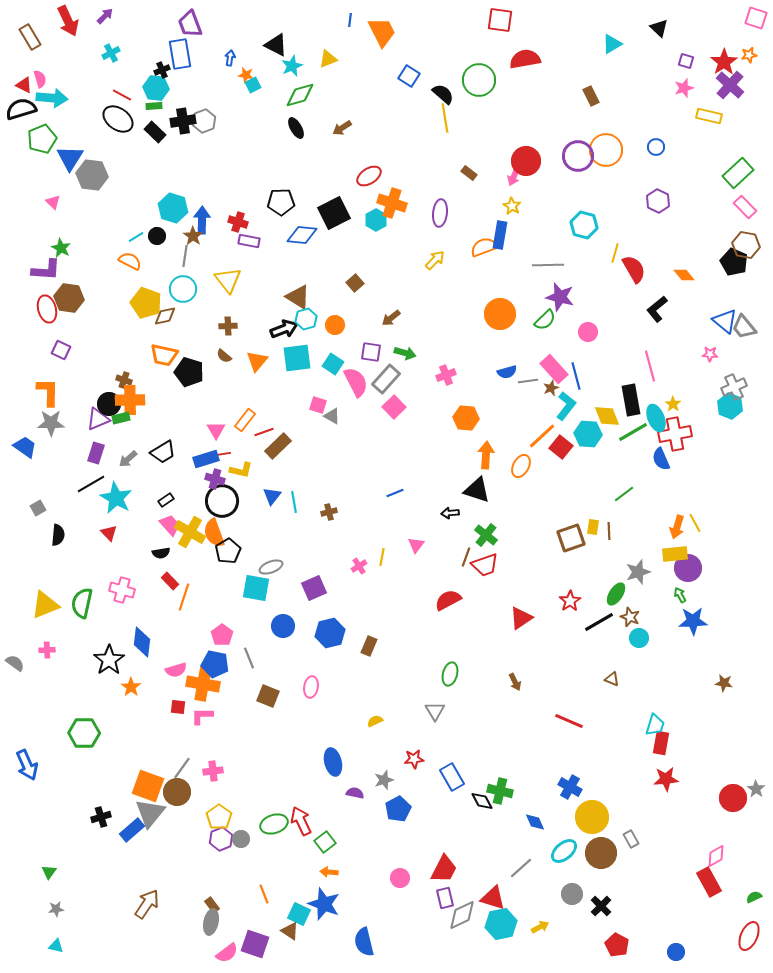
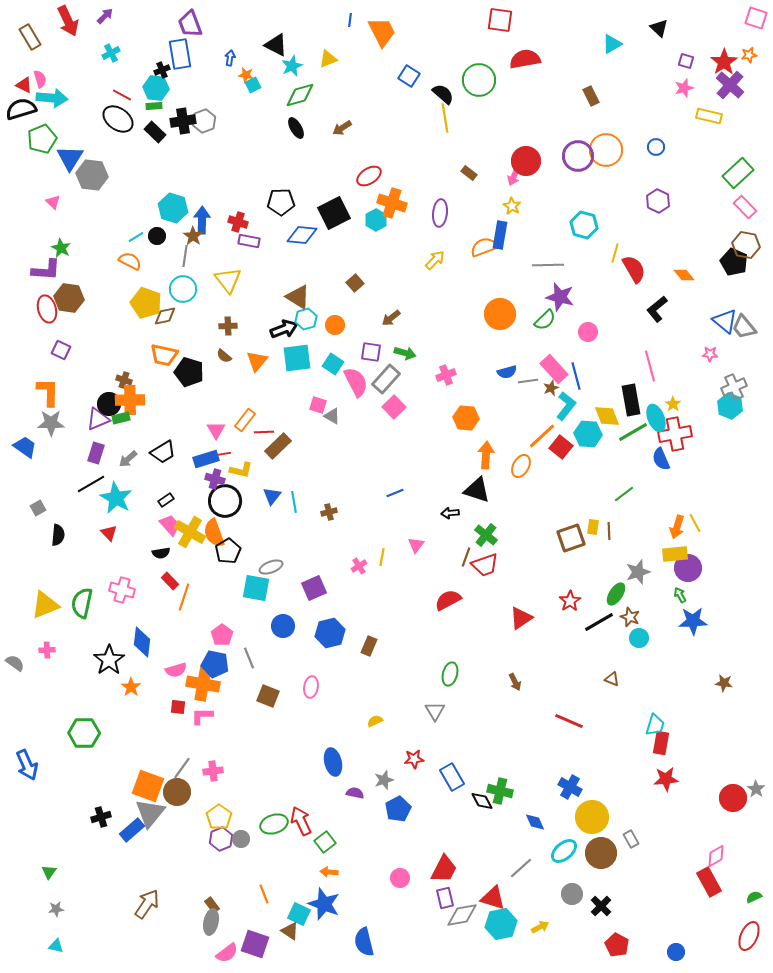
red line at (264, 432): rotated 18 degrees clockwise
black circle at (222, 501): moved 3 px right
gray diamond at (462, 915): rotated 16 degrees clockwise
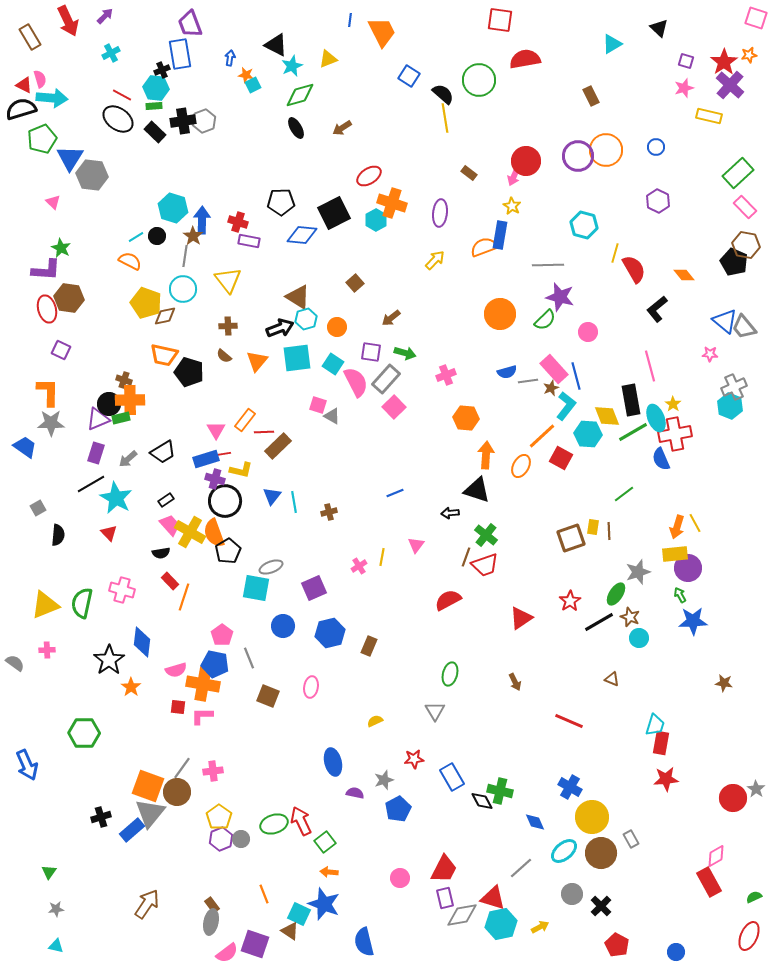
orange circle at (335, 325): moved 2 px right, 2 px down
black arrow at (284, 329): moved 4 px left, 1 px up
red square at (561, 447): moved 11 px down; rotated 10 degrees counterclockwise
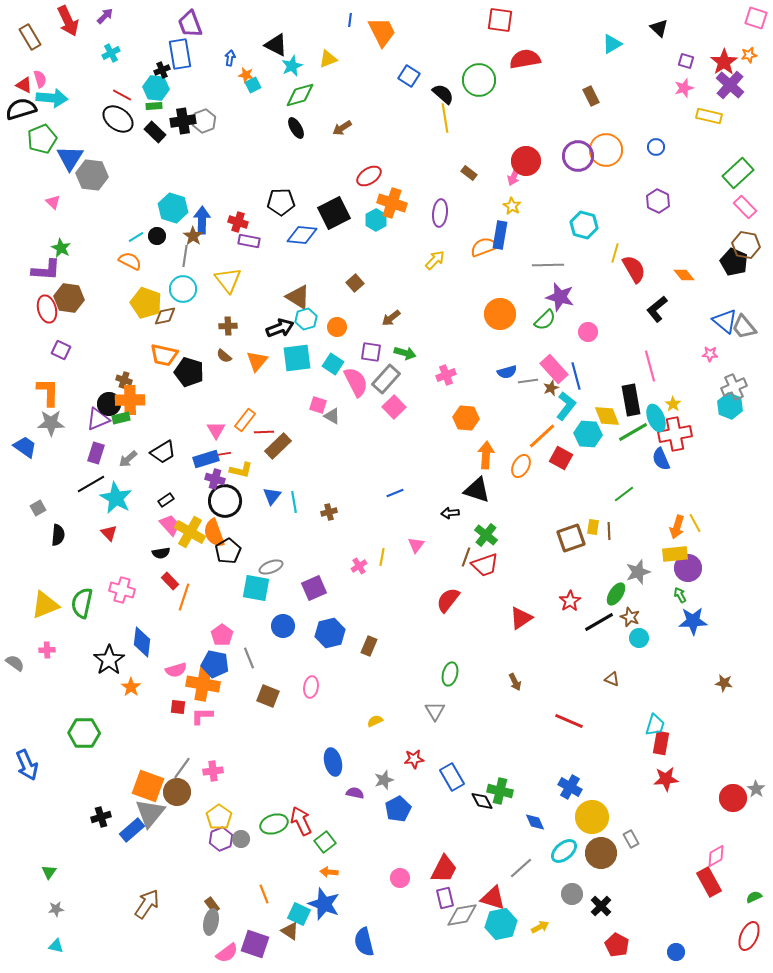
red semicircle at (448, 600): rotated 24 degrees counterclockwise
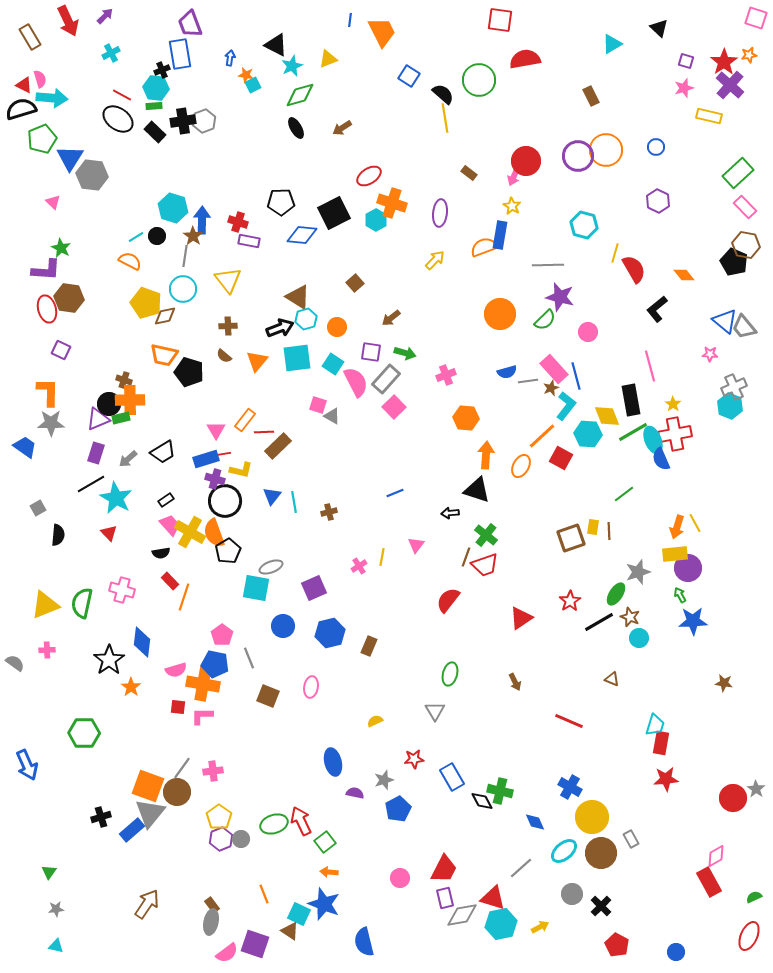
cyan ellipse at (656, 418): moved 3 px left, 22 px down
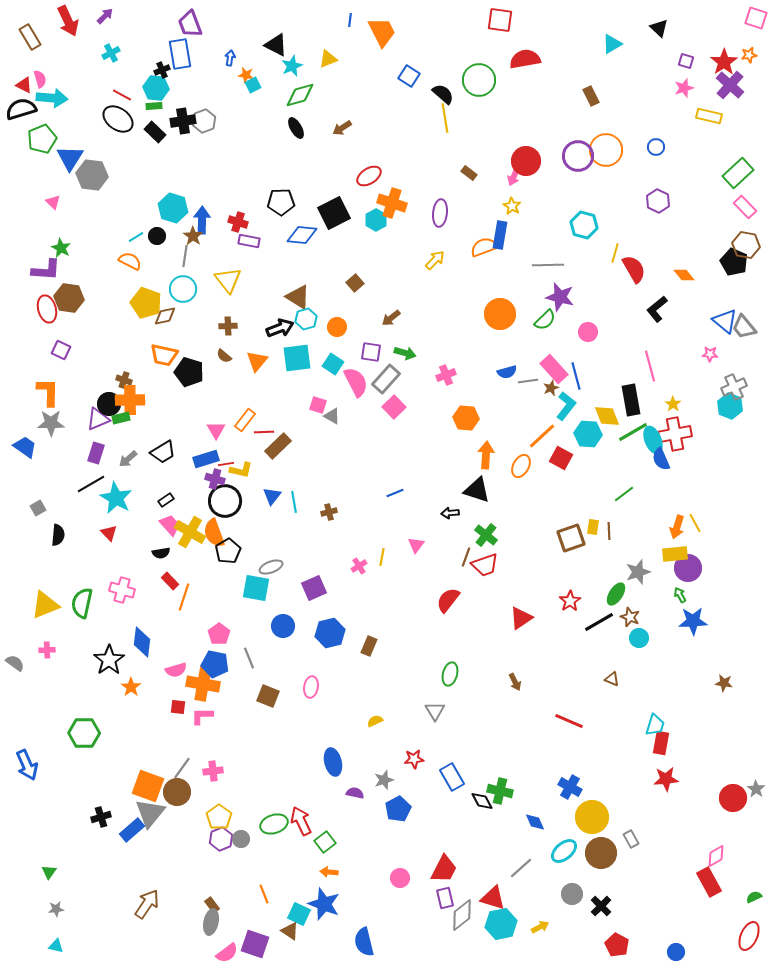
red line at (223, 454): moved 3 px right, 10 px down
pink pentagon at (222, 635): moved 3 px left, 1 px up
gray diamond at (462, 915): rotated 28 degrees counterclockwise
